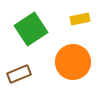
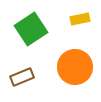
orange circle: moved 2 px right, 5 px down
brown rectangle: moved 3 px right, 3 px down
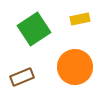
green square: moved 3 px right
